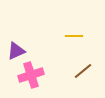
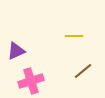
pink cross: moved 6 px down
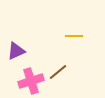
brown line: moved 25 px left, 1 px down
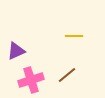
brown line: moved 9 px right, 3 px down
pink cross: moved 1 px up
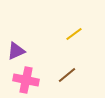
yellow line: moved 2 px up; rotated 36 degrees counterclockwise
pink cross: moved 5 px left; rotated 30 degrees clockwise
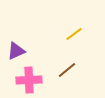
brown line: moved 5 px up
pink cross: moved 3 px right; rotated 15 degrees counterclockwise
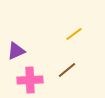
pink cross: moved 1 px right
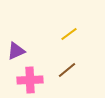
yellow line: moved 5 px left
